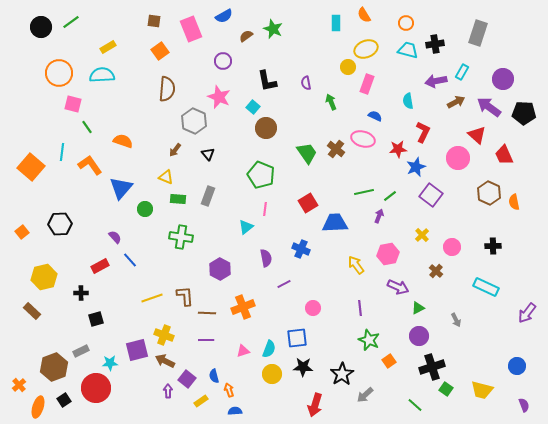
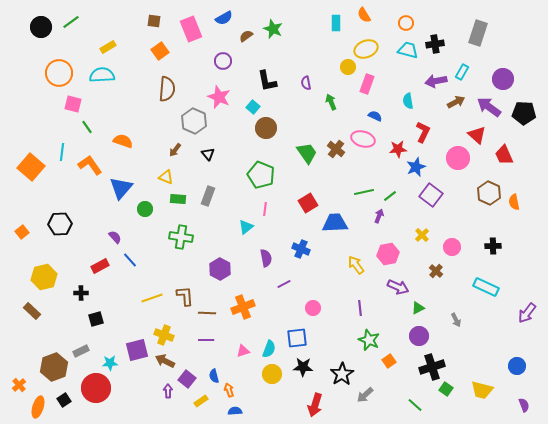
blue semicircle at (224, 16): moved 2 px down
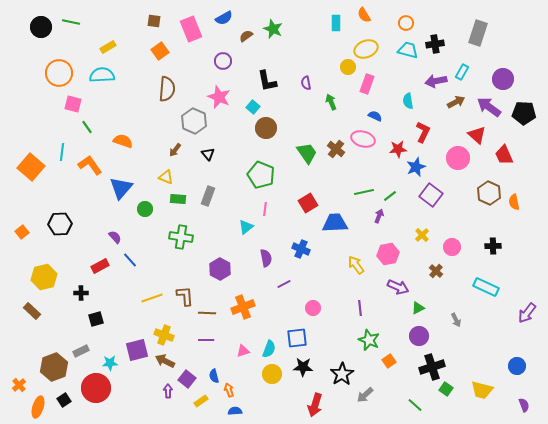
green line at (71, 22): rotated 48 degrees clockwise
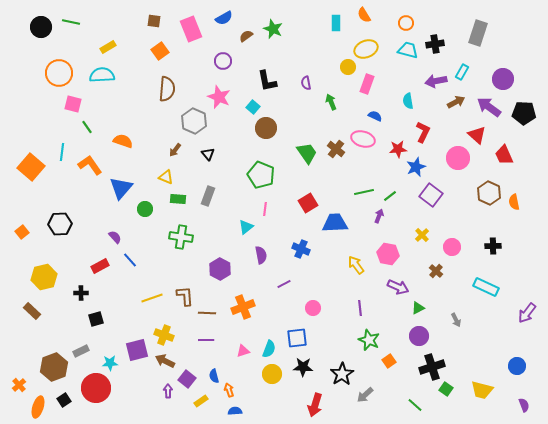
pink hexagon at (388, 254): rotated 20 degrees clockwise
purple semicircle at (266, 258): moved 5 px left, 3 px up
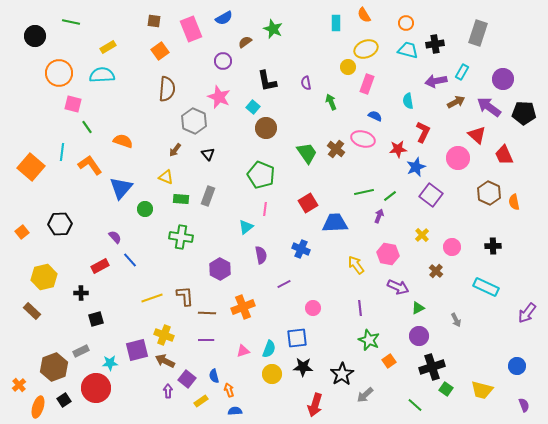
black circle at (41, 27): moved 6 px left, 9 px down
brown semicircle at (246, 36): moved 1 px left, 6 px down
green rectangle at (178, 199): moved 3 px right
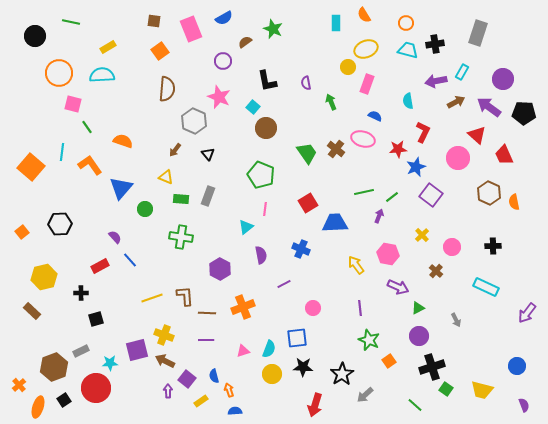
green line at (390, 196): moved 2 px right, 1 px down
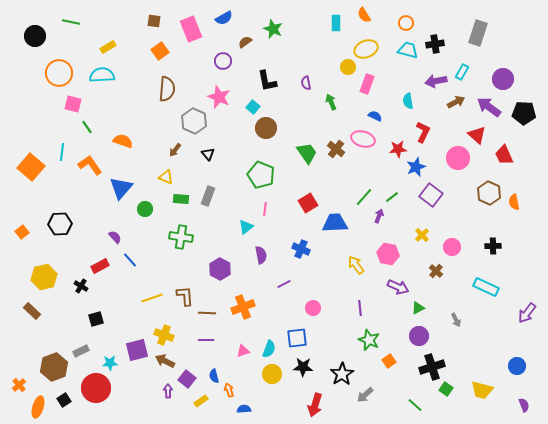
green line at (364, 192): moved 5 px down; rotated 36 degrees counterclockwise
black cross at (81, 293): moved 7 px up; rotated 32 degrees clockwise
blue semicircle at (235, 411): moved 9 px right, 2 px up
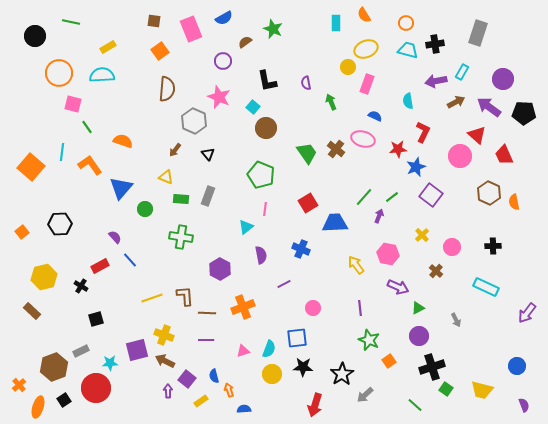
pink circle at (458, 158): moved 2 px right, 2 px up
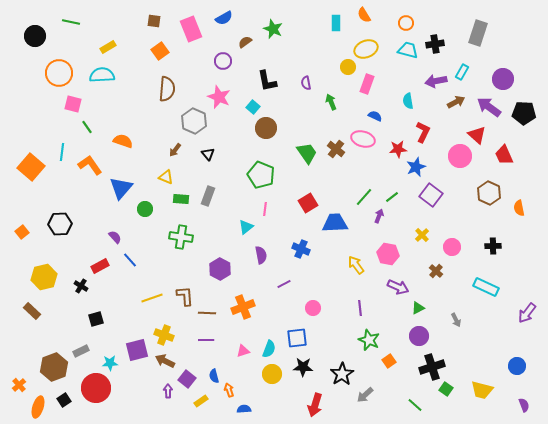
orange semicircle at (514, 202): moved 5 px right, 6 px down
